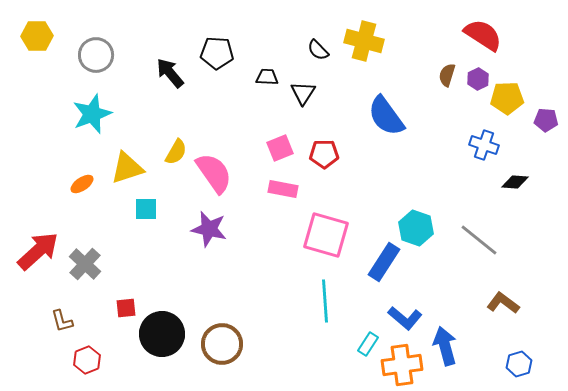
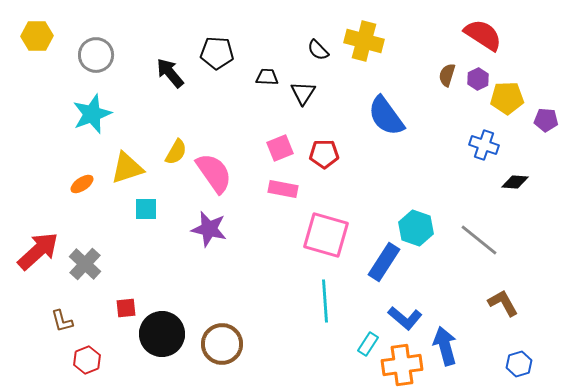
brown L-shape at (503, 303): rotated 24 degrees clockwise
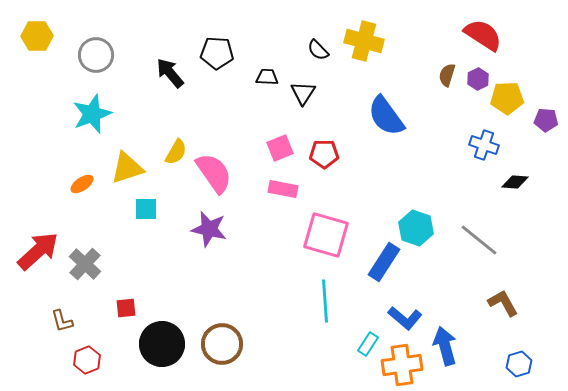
black circle at (162, 334): moved 10 px down
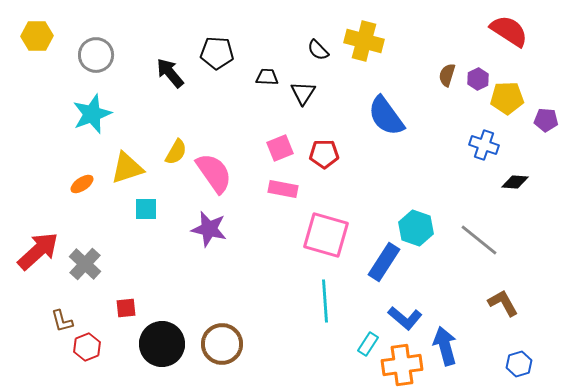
red semicircle at (483, 35): moved 26 px right, 4 px up
red hexagon at (87, 360): moved 13 px up
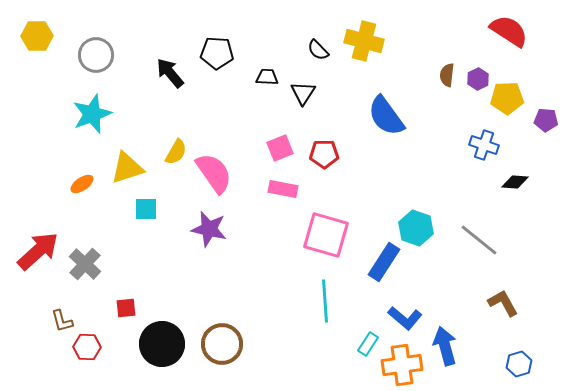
brown semicircle at (447, 75): rotated 10 degrees counterclockwise
red hexagon at (87, 347): rotated 24 degrees clockwise
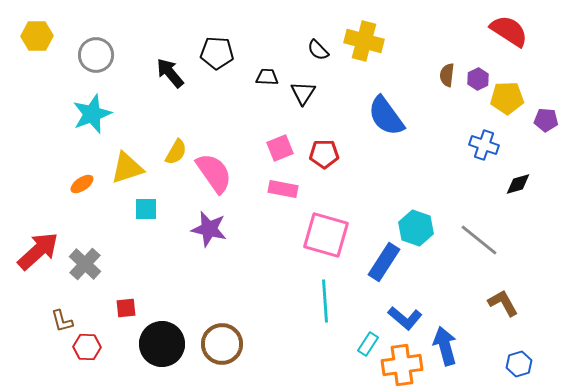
black diamond at (515, 182): moved 3 px right, 2 px down; rotated 20 degrees counterclockwise
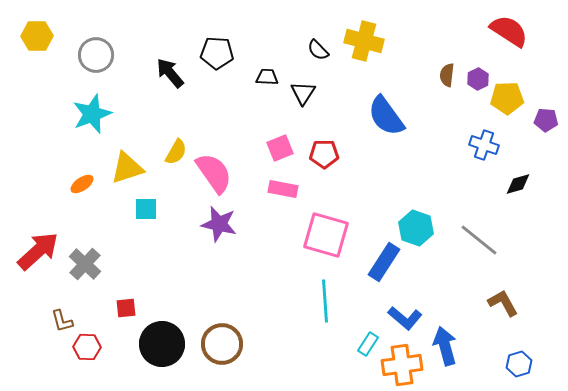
purple star at (209, 229): moved 10 px right, 5 px up
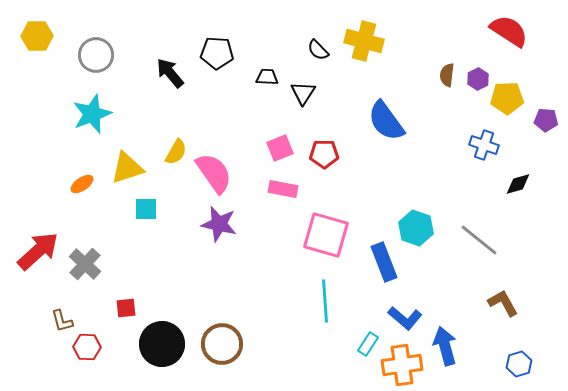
blue semicircle at (386, 116): moved 5 px down
blue rectangle at (384, 262): rotated 54 degrees counterclockwise
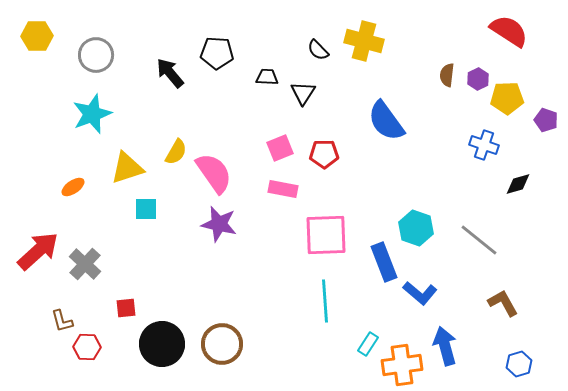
purple pentagon at (546, 120): rotated 15 degrees clockwise
orange ellipse at (82, 184): moved 9 px left, 3 px down
pink square at (326, 235): rotated 18 degrees counterclockwise
blue L-shape at (405, 318): moved 15 px right, 25 px up
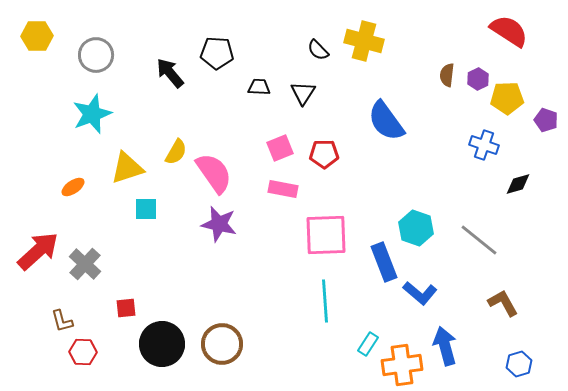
black trapezoid at (267, 77): moved 8 px left, 10 px down
red hexagon at (87, 347): moved 4 px left, 5 px down
